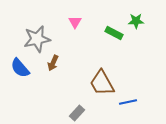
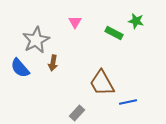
green star: rotated 14 degrees clockwise
gray star: moved 1 px left, 1 px down; rotated 16 degrees counterclockwise
brown arrow: rotated 14 degrees counterclockwise
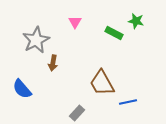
blue semicircle: moved 2 px right, 21 px down
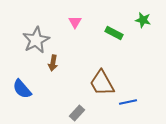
green star: moved 7 px right, 1 px up
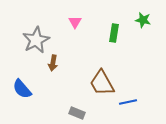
green rectangle: rotated 72 degrees clockwise
gray rectangle: rotated 70 degrees clockwise
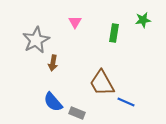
green star: rotated 21 degrees counterclockwise
blue semicircle: moved 31 px right, 13 px down
blue line: moved 2 px left; rotated 36 degrees clockwise
